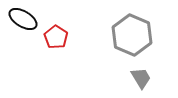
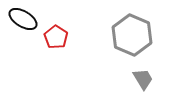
gray trapezoid: moved 2 px right, 1 px down
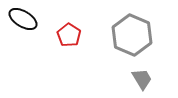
red pentagon: moved 13 px right, 2 px up
gray trapezoid: moved 1 px left
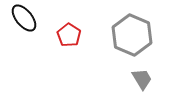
black ellipse: moved 1 px right, 1 px up; rotated 20 degrees clockwise
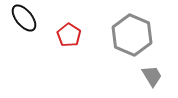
gray trapezoid: moved 10 px right, 3 px up
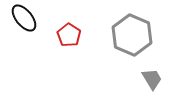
gray trapezoid: moved 3 px down
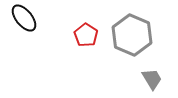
red pentagon: moved 17 px right
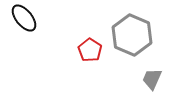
red pentagon: moved 4 px right, 15 px down
gray trapezoid: rotated 125 degrees counterclockwise
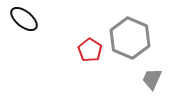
black ellipse: moved 1 px down; rotated 12 degrees counterclockwise
gray hexagon: moved 2 px left, 3 px down
